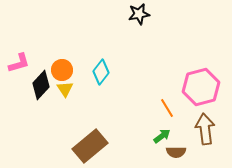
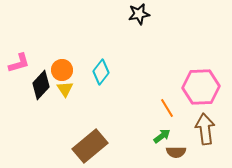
pink hexagon: rotated 12 degrees clockwise
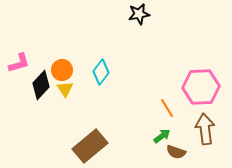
brown semicircle: rotated 18 degrees clockwise
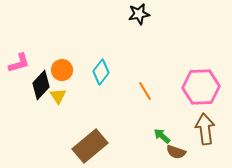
yellow triangle: moved 7 px left, 7 px down
orange line: moved 22 px left, 17 px up
green arrow: rotated 102 degrees counterclockwise
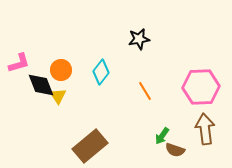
black star: moved 25 px down
orange circle: moved 1 px left
black diamond: rotated 64 degrees counterclockwise
green arrow: rotated 96 degrees counterclockwise
brown semicircle: moved 1 px left, 2 px up
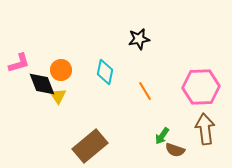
cyan diamond: moved 4 px right; rotated 25 degrees counterclockwise
black diamond: moved 1 px right, 1 px up
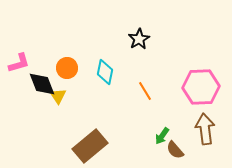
black star: rotated 20 degrees counterclockwise
orange circle: moved 6 px right, 2 px up
brown semicircle: rotated 30 degrees clockwise
